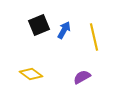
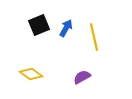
blue arrow: moved 2 px right, 2 px up
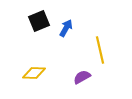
black square: moved 4 px up
yellow line: moved 6 px right, 13 px down
yellow diamond: moved 3 px right, 1 px up; rotated 35 degrees counterclockwise
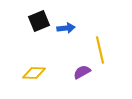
blue arrow: rotated 54 degrees clockwise
purple semicircle: moved 5 px up
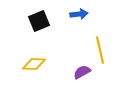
blue arrow: moved 13 px right, 14 px up
yellow diamond: moved 9 px up
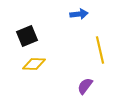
black square: moved 12 px left, 15 px down
purple semicircle: moved 3 px right, 14 px down; rotated 24 degrees counterclockwise
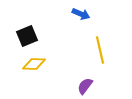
blue arrow: moved 2 px right; rotated 30 degrees clockwise
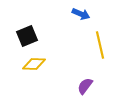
yellow line: moved 5 px up
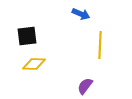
black square: rotated 15 degrees clockwise
yellow line: rotated 16 degrees clockwise
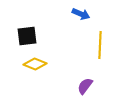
yellow diamond: moved 1 px right; rotated 20 degrees clockwise
